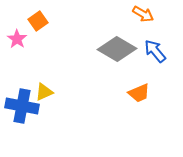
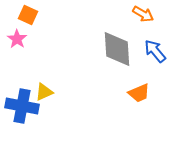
orange square: moved 10 px left, 6 px up; rotated 30 degrees counterclockwise
gray diamond: rotated 57 degrees clockwise
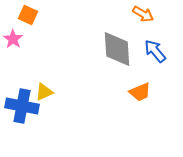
pink star: moved 4 px left
orange trapezoid: moved 1 px right, 1 px up
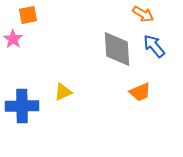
orange square: rotated 36 degrees counterclockwise
blue arrow: moved 1 px left, 5 px up
yellow triangle: moved 19 px right
blue cross: rotated 12 degrees counterclockwise
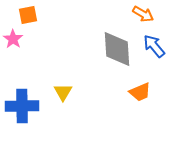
yellow triangle: rotated 36 degrees counterclockwise
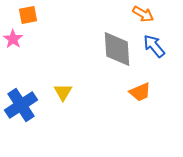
blue cross: moved 1 px left, 1 px up; rotated 32 degrees counterclockwise
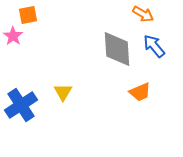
pink star: moved 3 px up
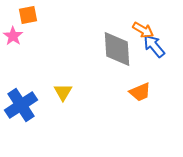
orange arrow: moved 16 px down
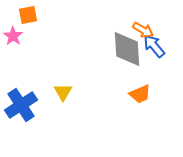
gray diamond: moved 10 px right
orange trapezoid: moved 2 px down
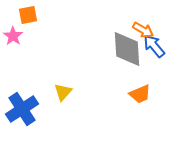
yellow triangle: rotated 12 degrees clockwise
blue cross: moved 1 px right, 4 px down
